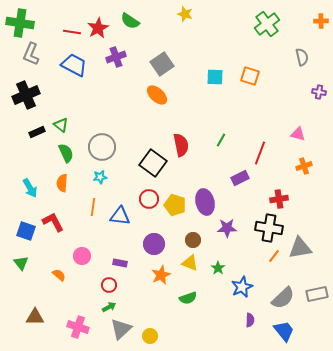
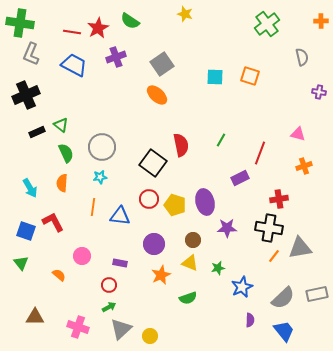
green star at (218, 268): rotated 24 degrees clockwise
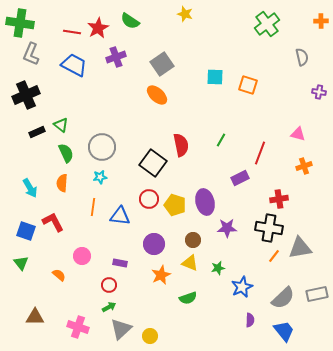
orange square at (250, 76): moved 2 px left, 9 px down
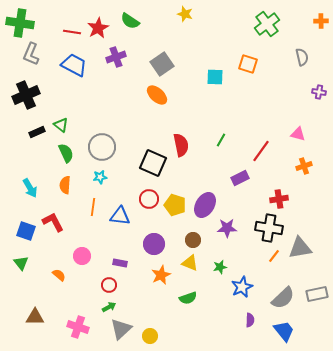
orange square at (248, 85): moved 21 px up
red line at (260, 153): moved 1 px right, 2 px up; rotated 15 degrees clockwise
black square at (153, 163): rotated 12 degrees counterclockwise
orange semicircle at (62, 183): moved 3 px right, 2 px down
purple ellipse at (205, 202): moved 3 px down; rotated 45 degrees clockwise
green star at (218, 268): moved 2 px right, 1 px up
